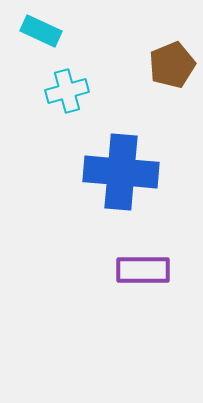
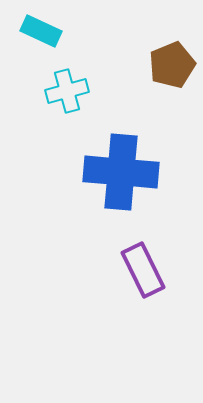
purple rectangle: rotated 64 degrees clockwise
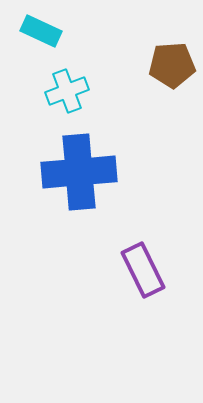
brown pentagon: rotated 18 degrees clockwise
cyan cross: rotated 6 degrees counterclockwise
blue cross: moved 42 px left; rotated 10 degrees counterclockwise
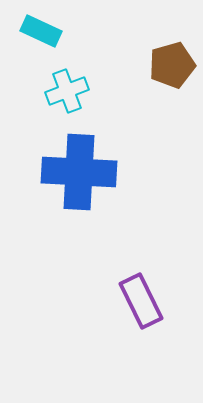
brown pentagon: rotated 12 degrees counterclockwise
blue cross: rotated 8 degrees clockwise
purple rectangle: moved 2 px left, 31 px down
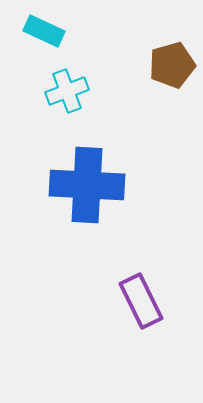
cyan rectangle: moved 3 px right
blue cross: moved 8 px right, 13 px down
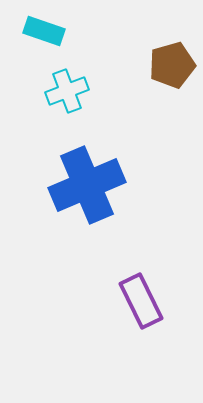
cyan rectangle: rotated 6 degrees counterclockwise
blue cross: rotated 26 degrees counterclockwise
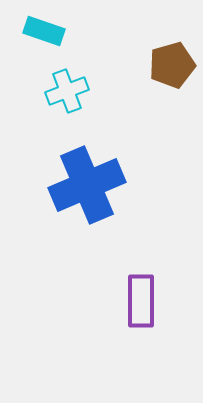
purple rectangle: rotated 26 degrees clockwise
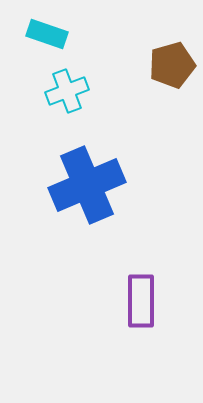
cyan rectangle: moved 3 px right, 3 px down
